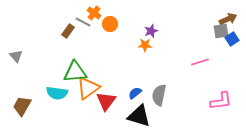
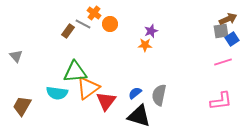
gray line: moved 2 px down
pink line: moved 23 px right
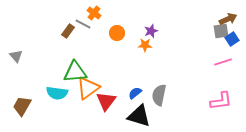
orange circle: moved 7 px right, 9 px down
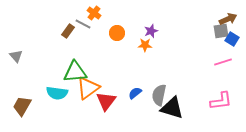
blue square: rotated 24 degrees counterclockwise
black triangle: moved 33 px right, 8 px up
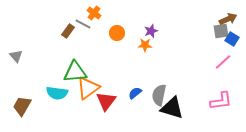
pink line: rotated 24 degrees counterclockwise
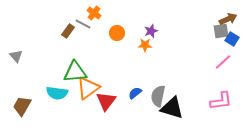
gray semicircle: moved 1 px left, 1 px down
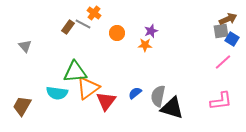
brown rectangle: moved 4 px up
gray triangle: moved 9 px right, 10 px up
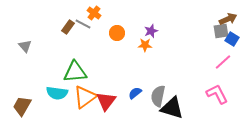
orange triangle: moved 3 px left, 9 px down
pink L-shape: moved 4 px left, 7 px up; rotated 110 degrees counterclockwise
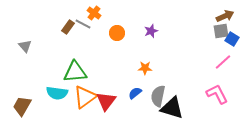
brown arrow: moved 3 px left, 3 px up
orange star: moved 23 px down
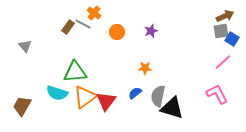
orange circle: moved 1 px up
cyan semicircle: rotated 10 degrees clockwise
